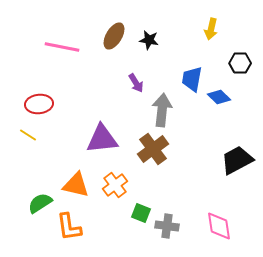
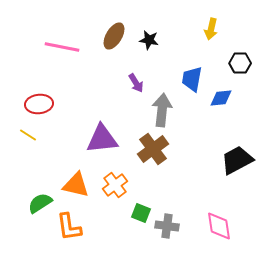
blue diamond: moved 2 px right, 1 px down; rotated 50 degrees counterclockwise
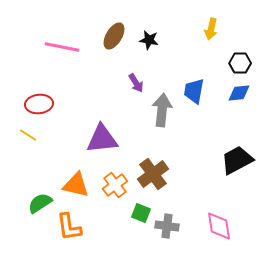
blue trapezoid: moved 2 px right, 12 px down
blue diamond: moved 18 px right, 5 px up
brown cross: moved 25 px down
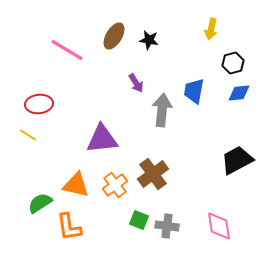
pink line: moved 5 px right, 3 px down; rotated 20 degrees clockwise
black hexagon: moved 7 px left; rotated 15 degrees counterclockwise
green square: moved 2 px left, 7 px down
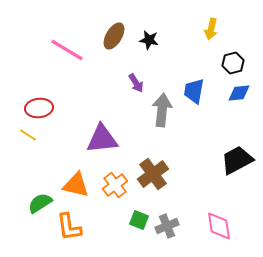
red ellipse: moved 4 px down
gray cross: rotated 30 degrees counterclockwise
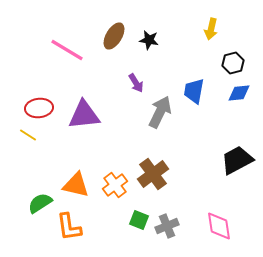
gray arrow: moved 2 px left, 2 px down; rotated 20 degrees clockwise
purple triangle: moved 18 px left, 24 px up
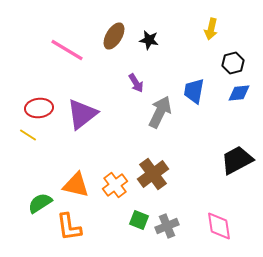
purple triangle: moved 2 px left, 1 px up; rotated 32 degrees counterclockwise
